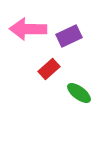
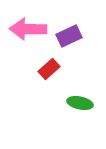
green ellipse: moved 1 px right, 10 px down; rotated 25 degrees counterclockwise
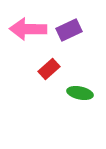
purple rectangle: moved 6 px up
green ellipse: moved 10 px up
